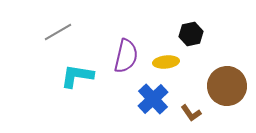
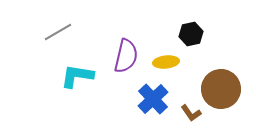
brown circle: moved 6 px left, 3 px down
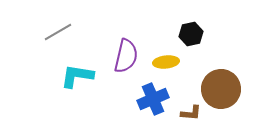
blue cross: rotated 20 degrees clockwise
brown L-shape: rotated 50 degrees counterclockwise
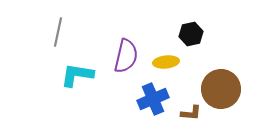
gray line: rotated 48 degrees counterclockwise
cyan L-shape: moved 1 px up
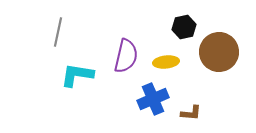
black hexagon: moved 7 px left, 7 px up
brown circle: moved 2 px left, 37 px up
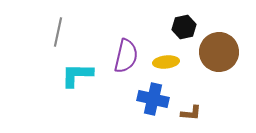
cyan L-shape: rotated 8 degrees counterclockwise
blue cross: rotated 36 degrees clockwise
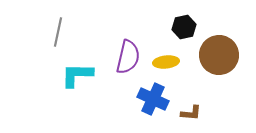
brown circle: moved 3 px down
purple semicircle: moved 2 px right, 1 px down
blue cross: rotated 12 degrees clockwise
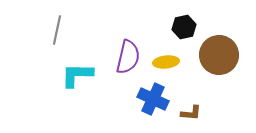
gray line: moved 1 px left, 2 px up
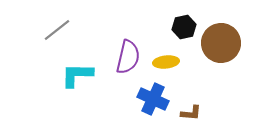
gray line: rotated 40 degrees clockwise
brown circle: moved 2 px right, 12 px up
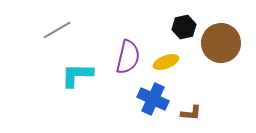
gray line: rotated 8 degrees clockwise
yellow ellipse: rotated 15 degrees counterclockwise
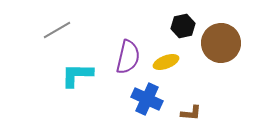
black hexagon: moved 1 px left, 1 px up
blue cross: moved 6 px left
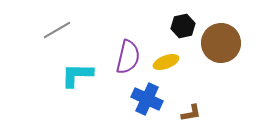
brown L-shape: rotated 15 degrees counterclockwise
